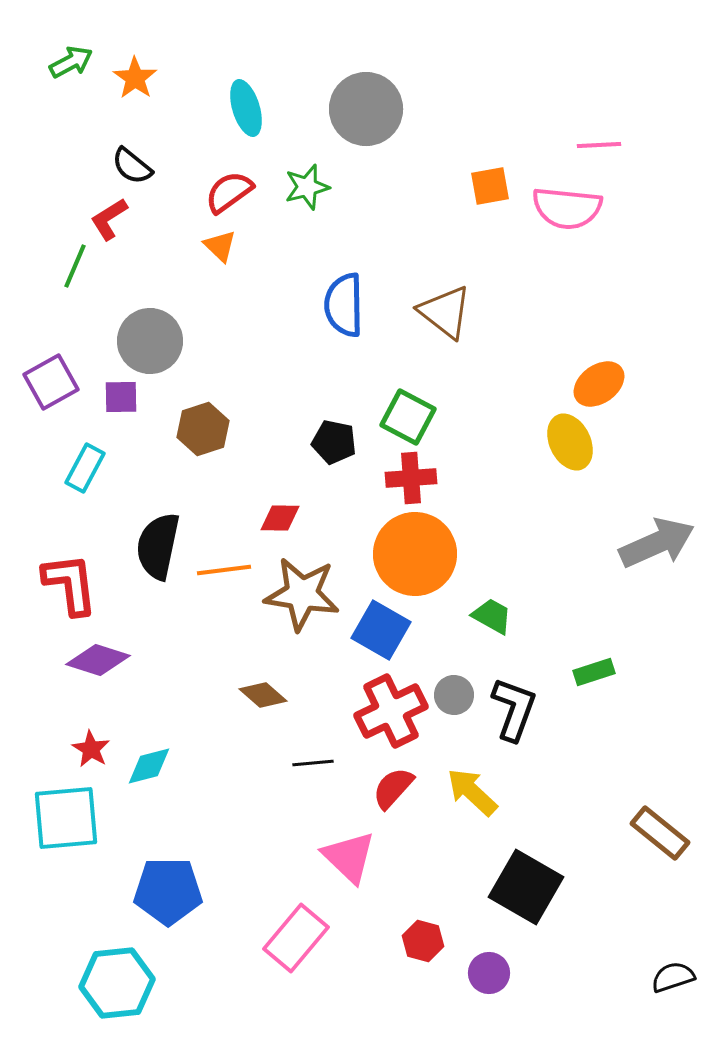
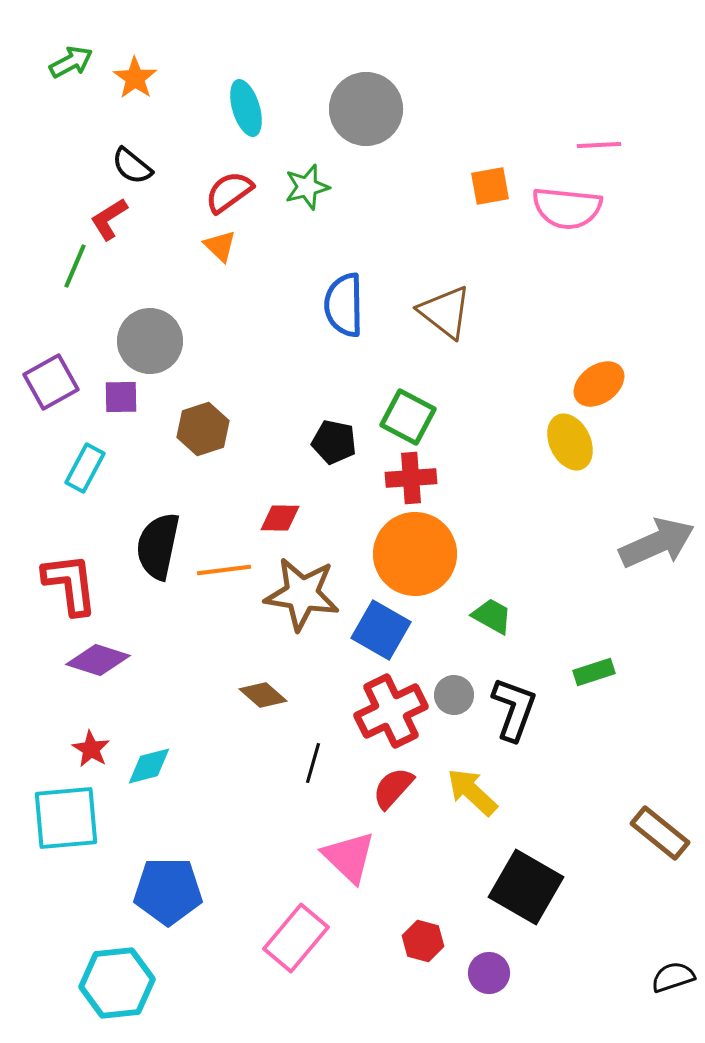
black line at (313, 763): rotated 69 degrees counterclockwise
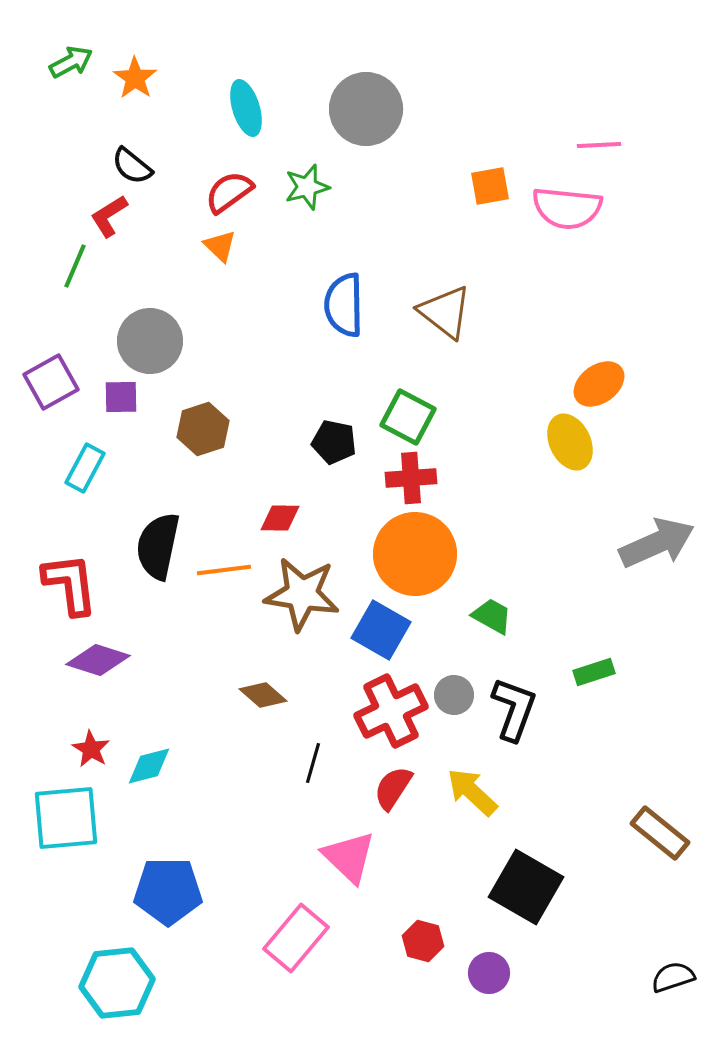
red L-shape at (109, 219): moved 3 px up
red semicircle at (393, 788): rotated 9 degrees counterclockwise
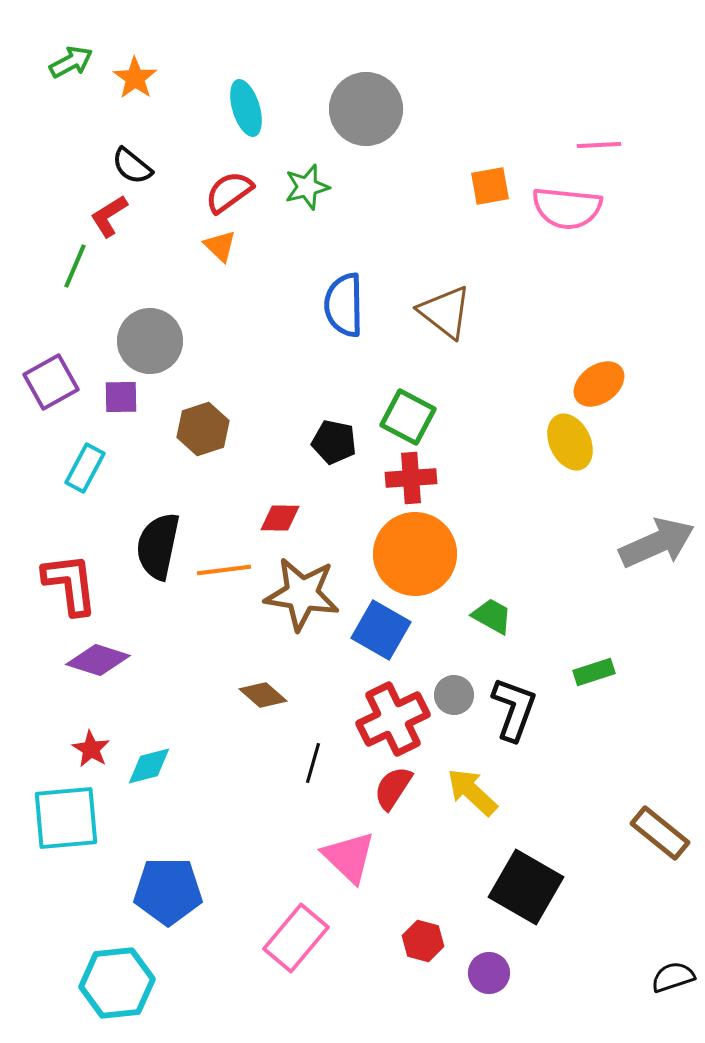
red cross at (391, 711): moved 2 px right, 8 px down
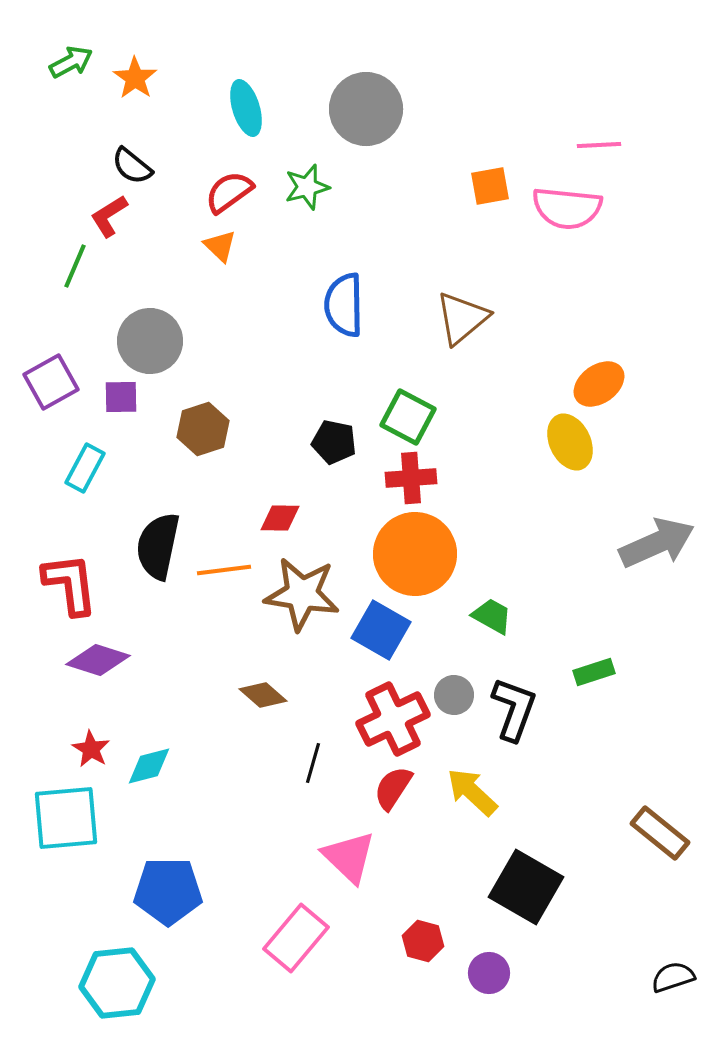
brown triangle at (445, 312): moved 17 px right, 6 px down; rotated 42 degrees clockwise
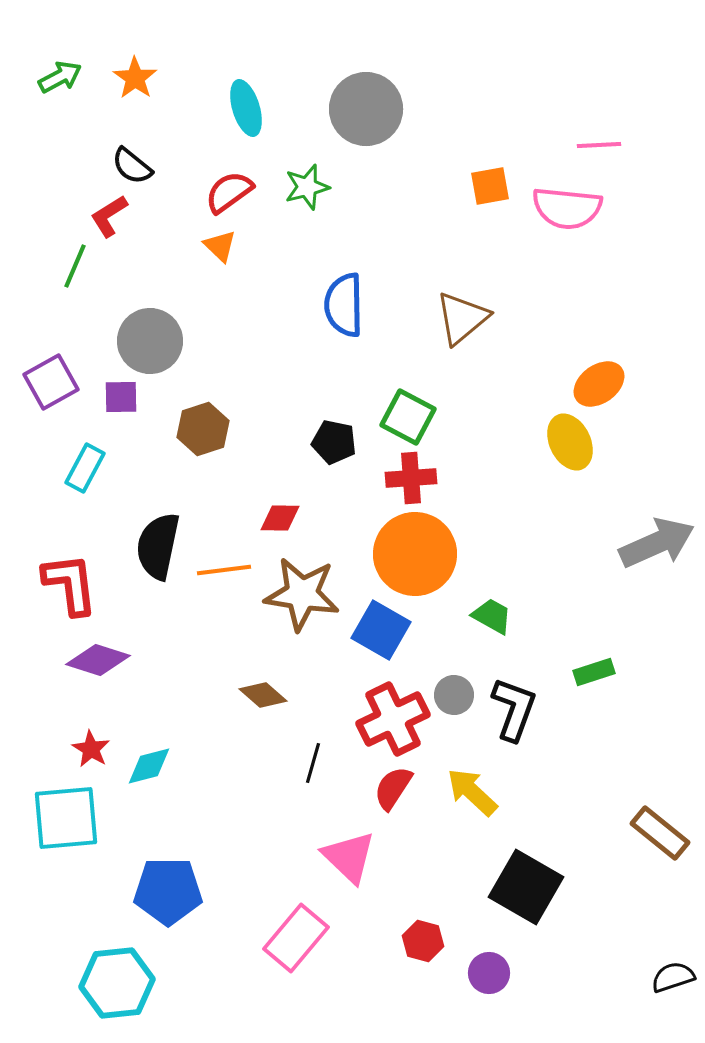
green arrow at (71, 62): moved 11 px left, 15 px down
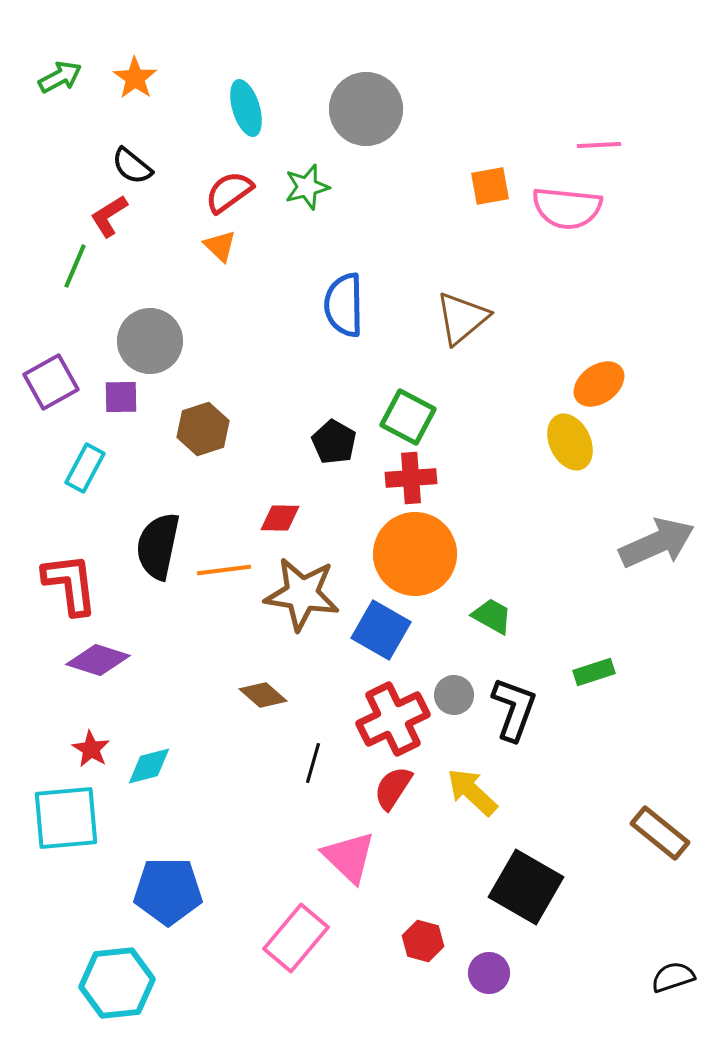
black pentagon at (334, 442): rotated 18 degrees clockwise
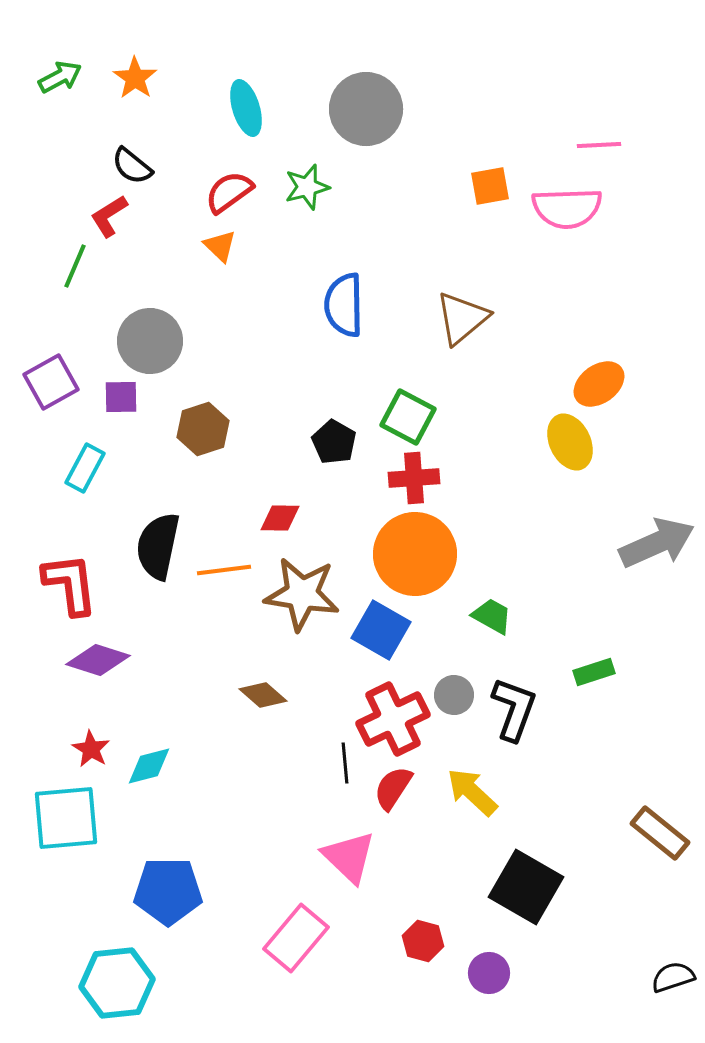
pink semicircle at (567, 208): rotated 8 degrees counterclockwise
red cross at (411, 478): moved 3 px right
black line at (313, 763): moved 32 px right; rotated 21 degrees counterclockwise
